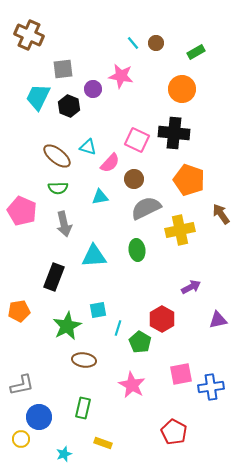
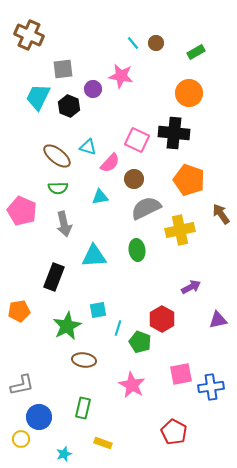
orange circle at (182, 89): moved 7 px right, 4 px down
green pentagon at (140, 342): rotated 10 degrees counterclockwise
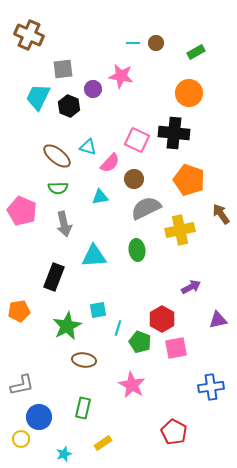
cyan line at (133, 43): rotated 48 degrees counterclockwise
pink square at (181, 374): moved 5 px left, 26 px up
yellow rectangle at (103, 443): rotated 54 degrees counterclockwise
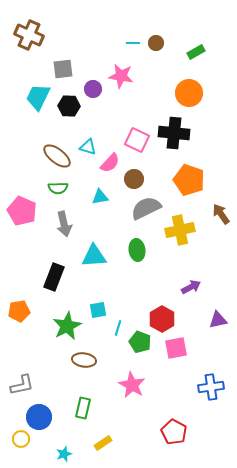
black hexagon at (69, 106): rotated 20 degrees counterclockwise
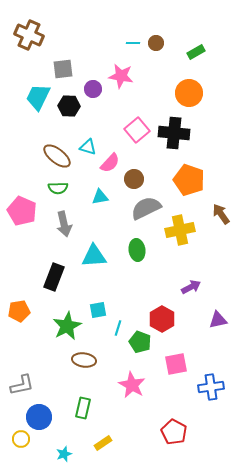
pink square at (137, 140): moved 10 px up; rotated 25 degrees clockwise
pink square at (176, 348): moved 16 px down
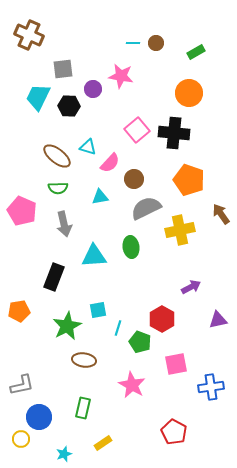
green ellipse at (137, 250): moved 6 px left, 3 px up
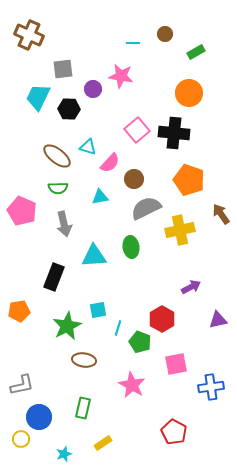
brown circle at (156, 43): moved 9 px right, 9 px up
black hexagon at (69, 106): moved 3 px down
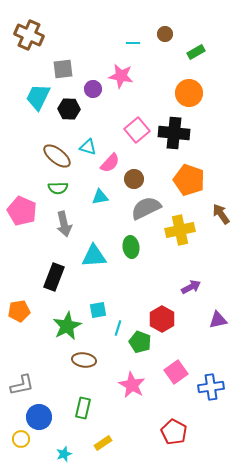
pink square at (176, 364): moved 8 px down; rotated 25 degrees counterclockwise
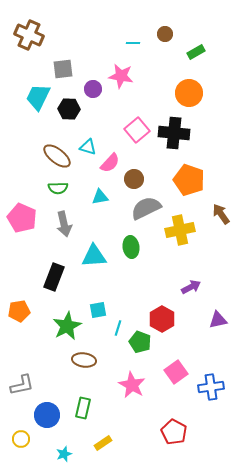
pink pentagon at (22, 211): moved 7 px down
blue circle at (39, 417): moved 8 px right, 2 px up
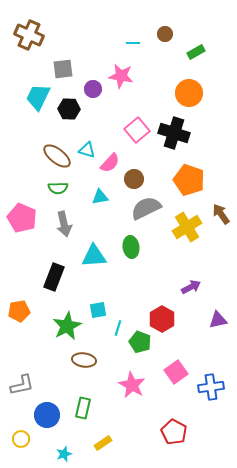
black cross at (174, 133): rotated 12 degrees clockwise
cyan triangle at (88, 147): moved 1 px left, 3 px down
yellow cross at (180, 230): moved 7 px right, 3 px up; rotated 20 degrees counterclockwise
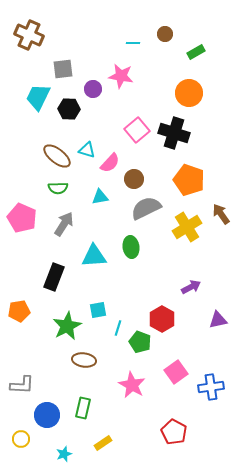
gray arrow at (64, 224): rotated 135 degrees counterclockwise
gray L-shape at (22, 385): rotated 15 degrees clockwise
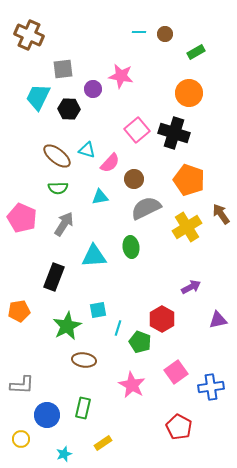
cyan line at (133, 43): moved 6 px right, 11 px up
red pentagon at (174, 432): moved 5 px right, 5 px up
